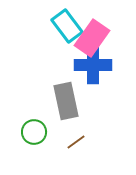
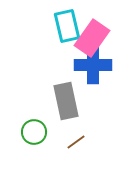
cyan rectangle: rotated 24 degrees clockwise
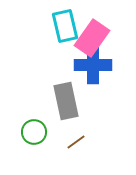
cyan rectangle: moved 2 px left
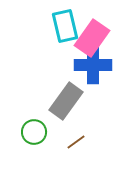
gray rectangle: rotated 48 degrees clockwise
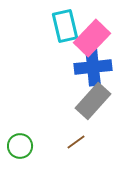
pink rectangle: rotated 9 degrees clockwise
blue cross: moved 2 px down; rotated 6 degrees counterclockwise
gray rectangle: moved 27 px right; rotated 6 degrees clockwise
green circle: moved 14 px left, 14 px down
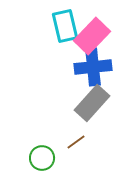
pink rectangle: moved 2 px up
gray rectangle: moved 1 px left, 2 px down
green circle: moved 22 px right, 12 px down
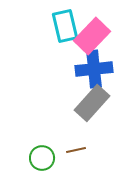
blue cross: moved 1 px right, 2 px down
brown line: moved 8 px down; rotated 24 degrees clockwise
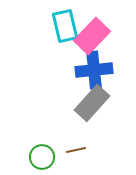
blue cross: moved 1 px down
green circle: moved 1 px up
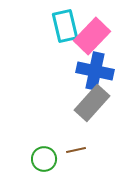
blue cross: moved 1 px right, 1 px down; rotated 18 degrees clockwise
green circle: moved 2 px right, 2 px down
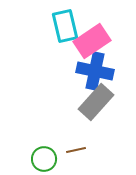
pink rectangle: moved 5 px down; rotated 12 degrees clockwise
gray rectangle: moved 4 px right, 1 px up
